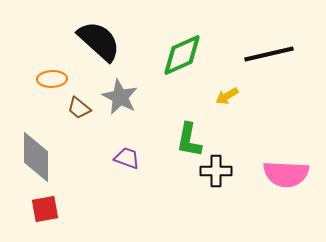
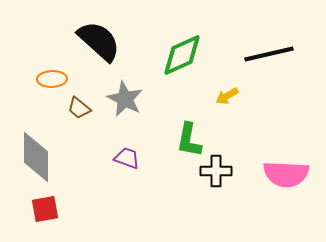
gray star: moved 5 px right, 2 px down
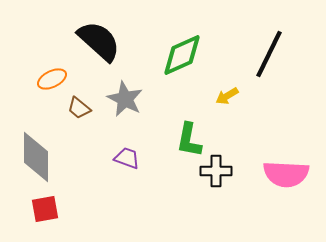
black line: rotated 51 degrees counterclockwise
orange ellipse: rotated 24 degrees counterclockwise
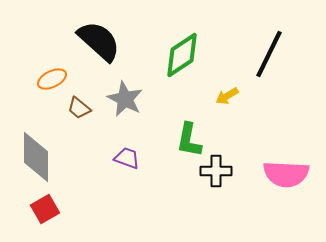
green diamond: rotated 9 degrees counterclockwise
red square: rotated 20 degrees counterclockwise
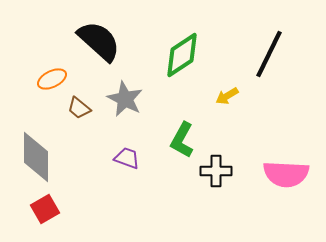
green L-shape: moved 7 px left; rotated 18 degrees clockwise
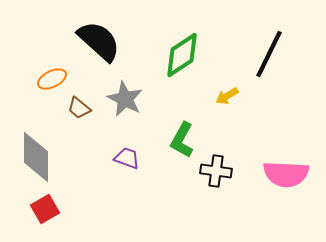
black cross: rotated 8 degrees clockwise
